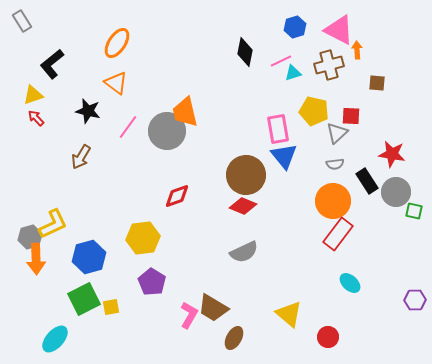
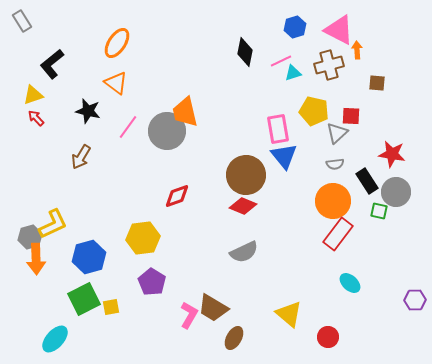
green square at (414, 211): moved 35 px left
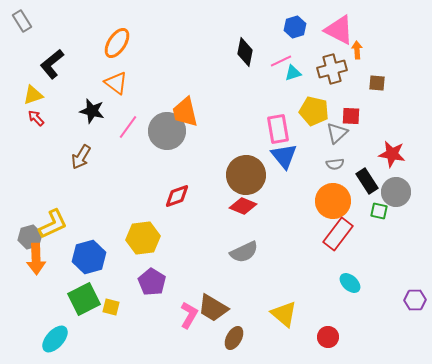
brown cross at (329, 65): moved 3 px right, 4 px down
black star at (88, 111): moved 4 px right
yellow square at (111, 307): rotated 24 degrees clockwise
yellow triangle at (289, 314): moved 5 px left
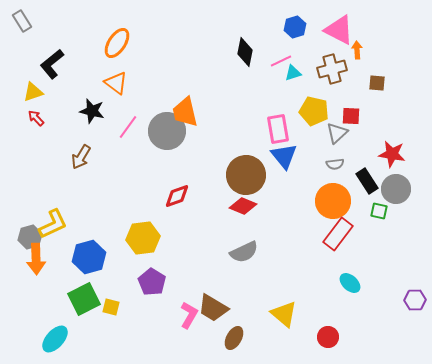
yellow triangle at (33, 95): moved 3 px up
gray circle at (396, 192): moved 3 px up
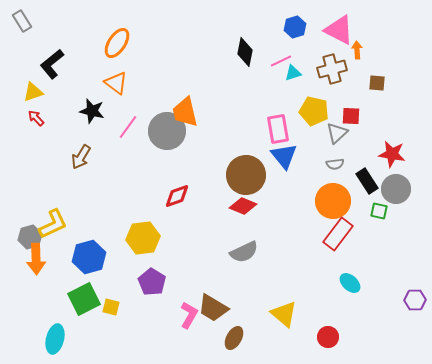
cyan ellipse at (55, 339): rotated 28 degrees counterclockwise
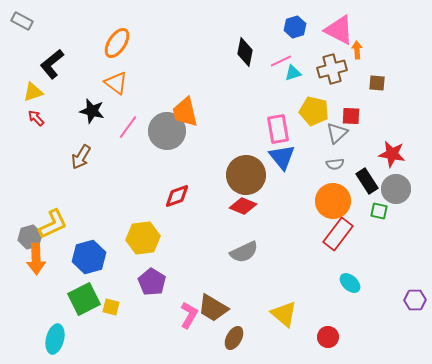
gray rectangle at (22, 21): rotated 30 degrees counterclockwise
blue triangle at (284, 156): moved 2 px left, 1 px down
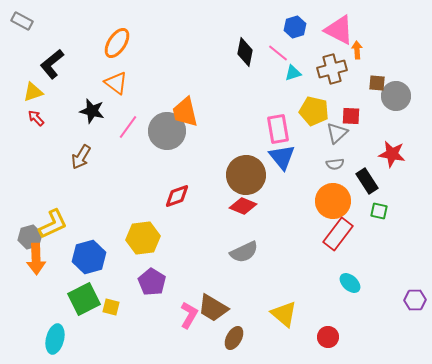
pink line at (281, 61): moved 3 px left, 8 px up; rotated 65 degrees clockwise
gray circle at (396, 189): moved 93 px up
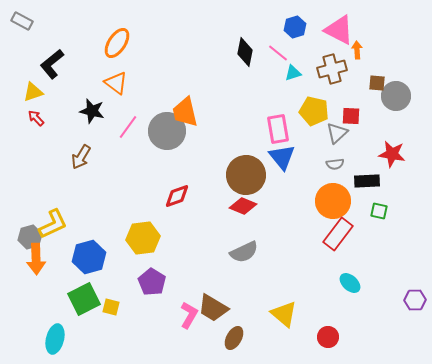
black rectangle at (367, 181): rotated 60 degrees counterclockwise
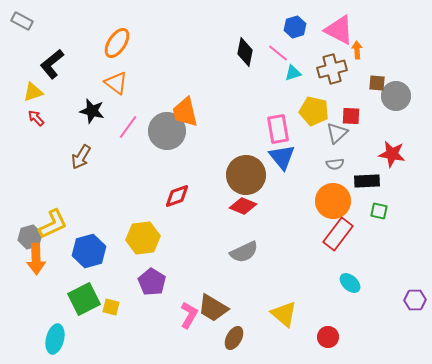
blue hexagon at (89, 257): moved 6 px up
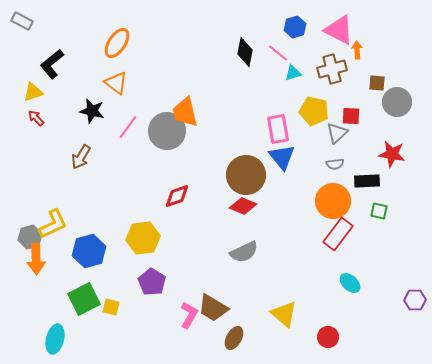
gray circle at (396, 96): moved 1 px right, 6 px down
